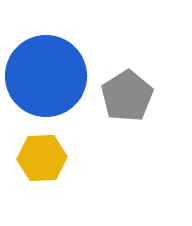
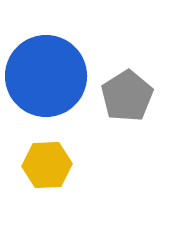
yellow hexagon: moved 5 px right, 7 px down
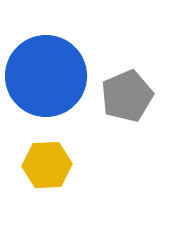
gray pentagon: rotated 9 degrees clockwise
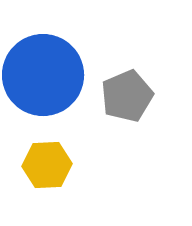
blue circle: moved 3 px left, 1 px up
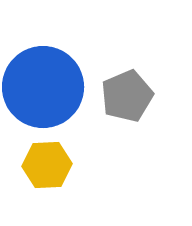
blue circle: moved 12 px down
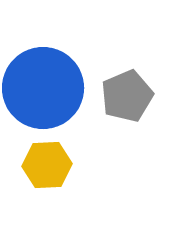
blue circle: moved 1 px down
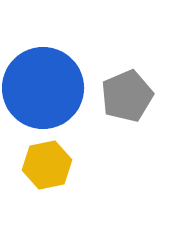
yellow hexagon: rotated 9 degrees counterclockwise
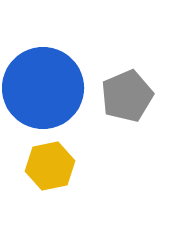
yellow hexagon: moved 3 px right, 1 px down
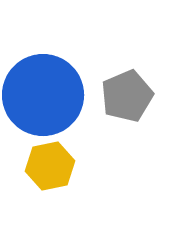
blue circle: moved 7 px down
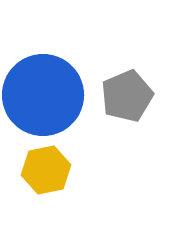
yellow hexagon: moved 4 px left, 4 px down
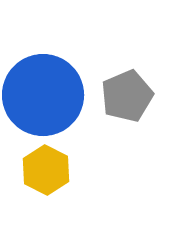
yellow hexagon: rotated 21 degrees counterclockwise
